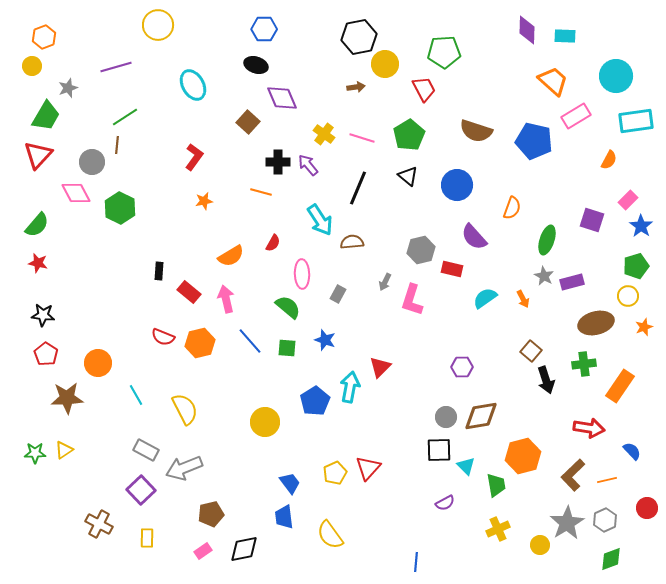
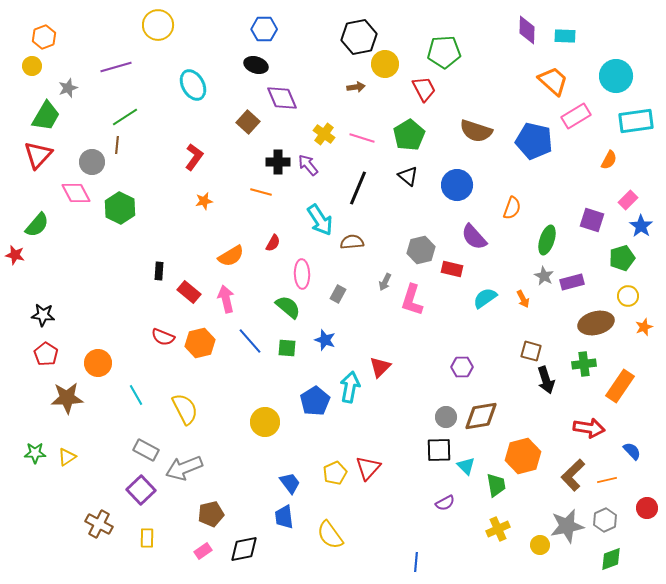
red star at (38, 263): moved 23 px left, 8 px up
green pentagon at (636, 266): moved 14 px left, 8 px up
brown square at (531, 351): rotated 25 degrees counterclockwise
yellow triangle at (64, 450): moved 3 px right, 7 px down
gray star at (567, 523): moved 3 px down; rotated 20 degrees clockwise
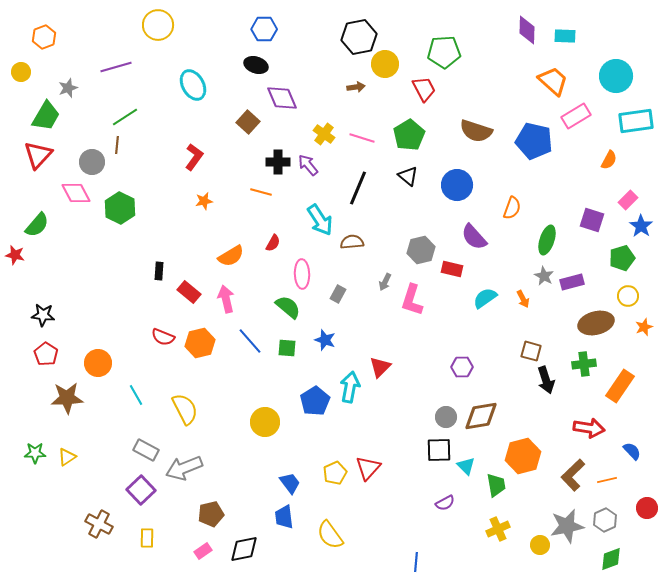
yellow circle at (32, 66): moved 11 px left, 6 px down
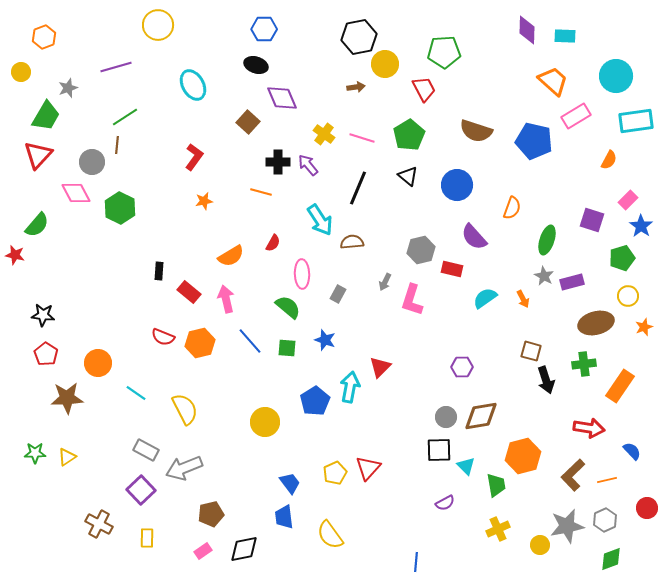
cyan line at (136, 395): moved 2 px up; rotated 25 degrees counterclockwise
